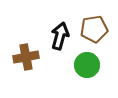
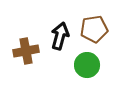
brown cross: moved 6 px up
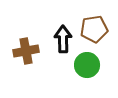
black arrow: moved 3 px right, 3 px down; rotated 16 degrees counterclockwise
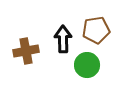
brown pentagon: moved 2 px right, 1 px down
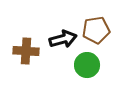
black arrow: rotated 76 degrees clockwise
brown cross: rotated 15 degrees clockwise
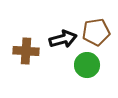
brown pentagon: moved 2 px down
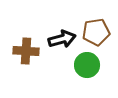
black arrow: moved 1 px left
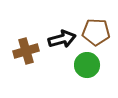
brown pentagon: rotated 12 degrees clockwise
brown cross: rotated 20 degrees counterclockwise
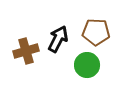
black arrow: moved 4 px left; rotated 48 degrees counterclockwise
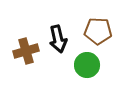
brown pentagon: moved 2 px right, 1 px up
black arrow: rotated 140 degrees clockwise
